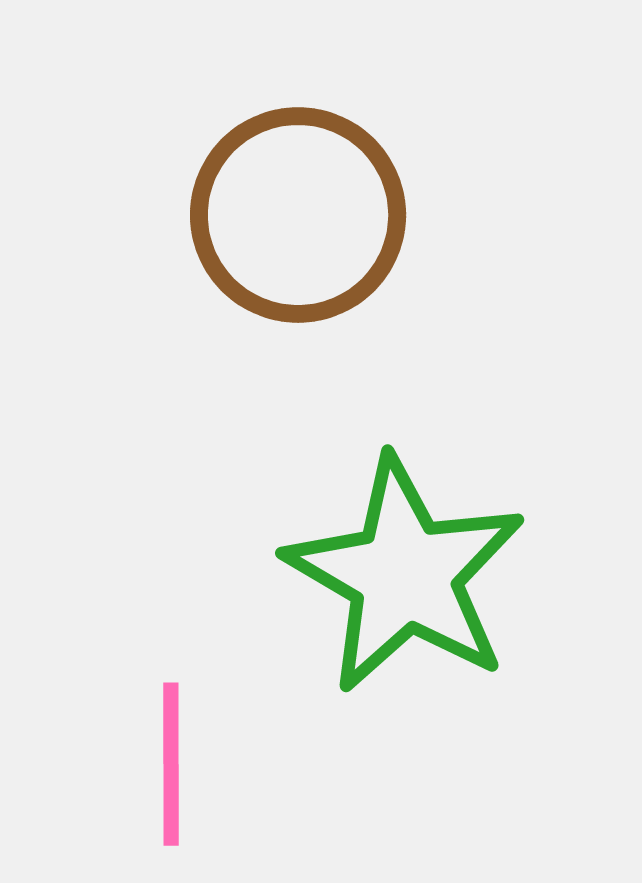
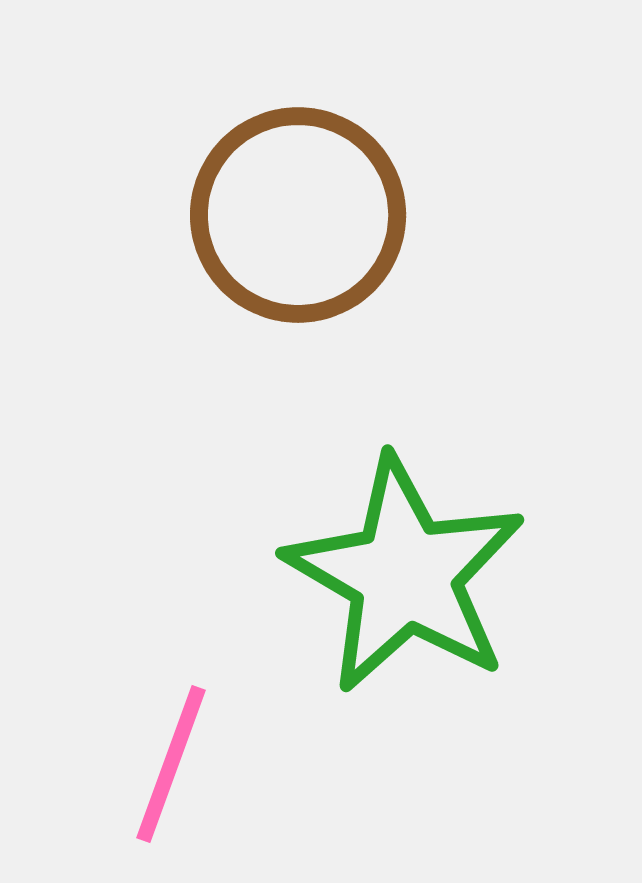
pink line: rotated 20 degrees clockwise
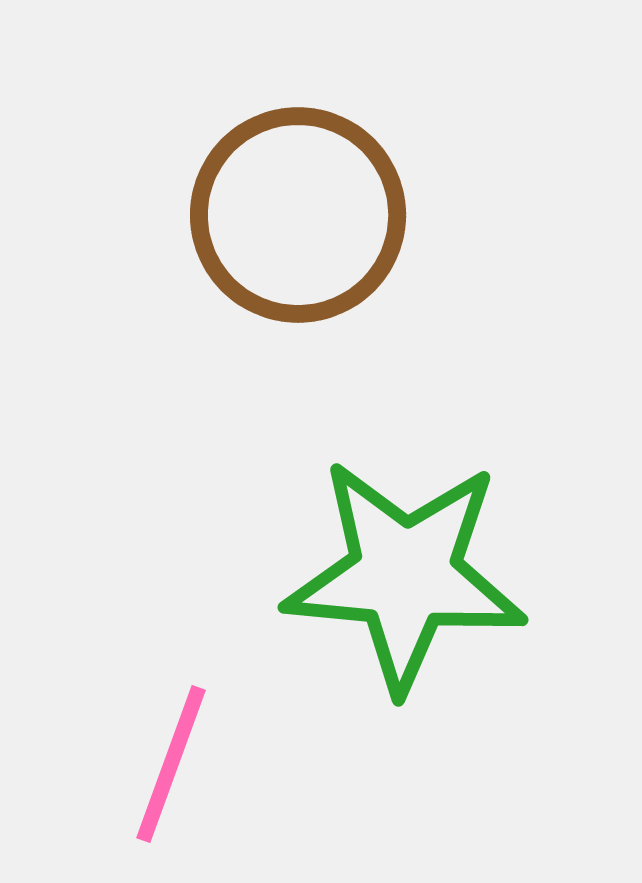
green star: rotated 25 degrees counterclockwise
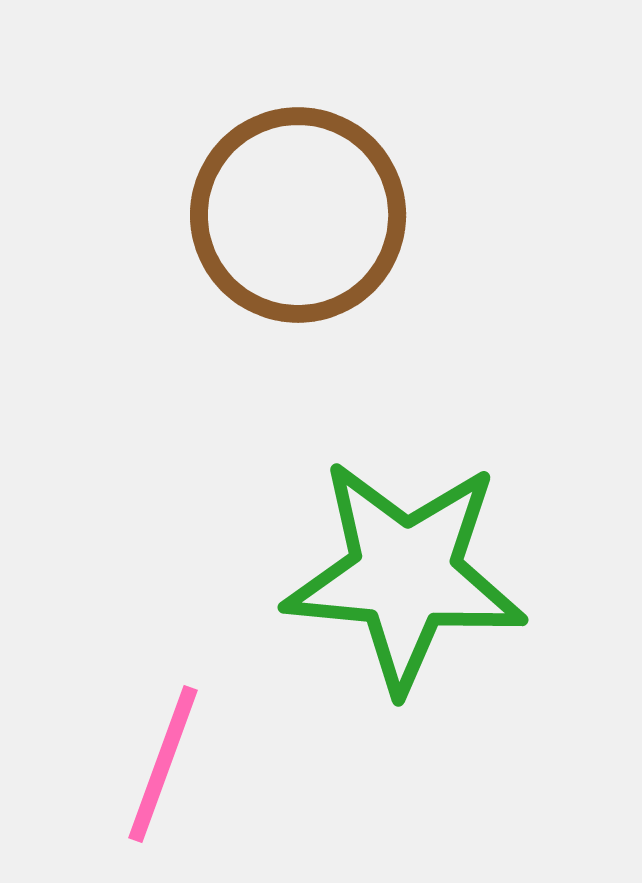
pink line: moved 8 px left
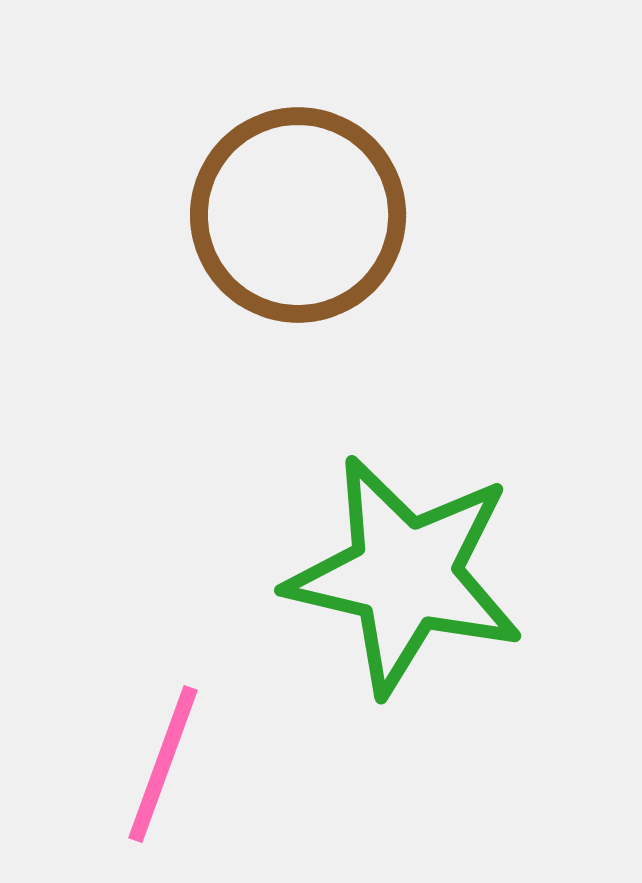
green star: rotated 8 degrees clockwise
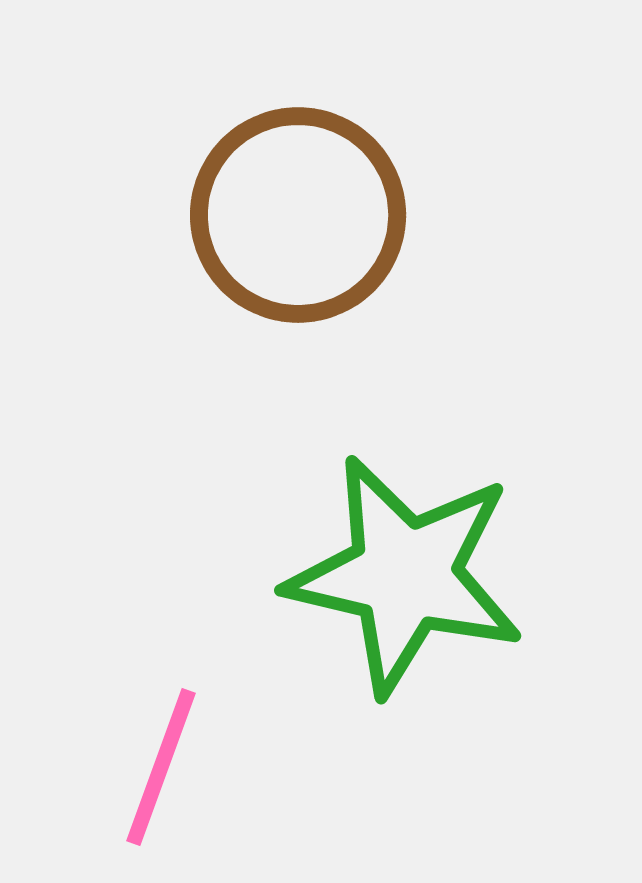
pink line: moved 2 px left, 3 px down
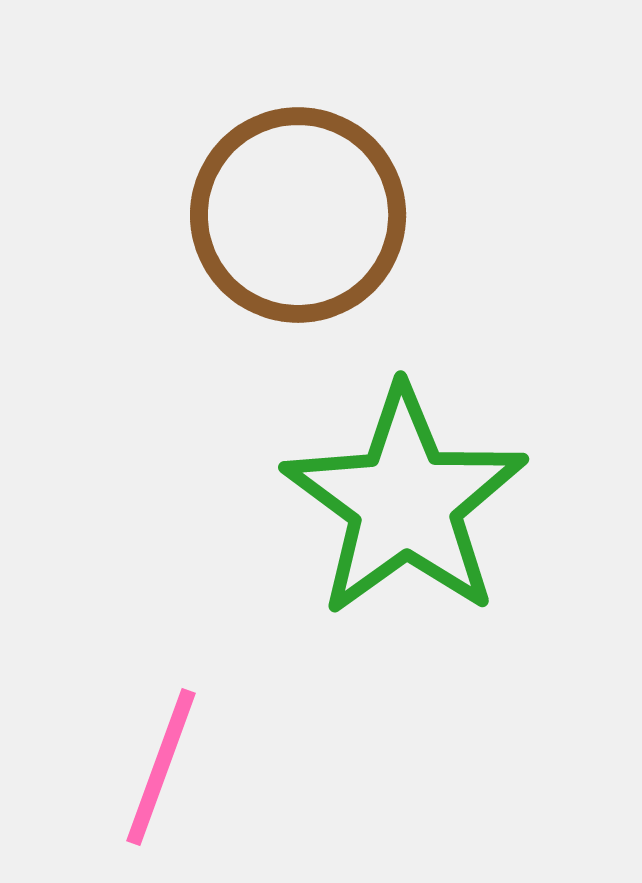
green star: moved 73 px up; rotated 23 degrees clockwise
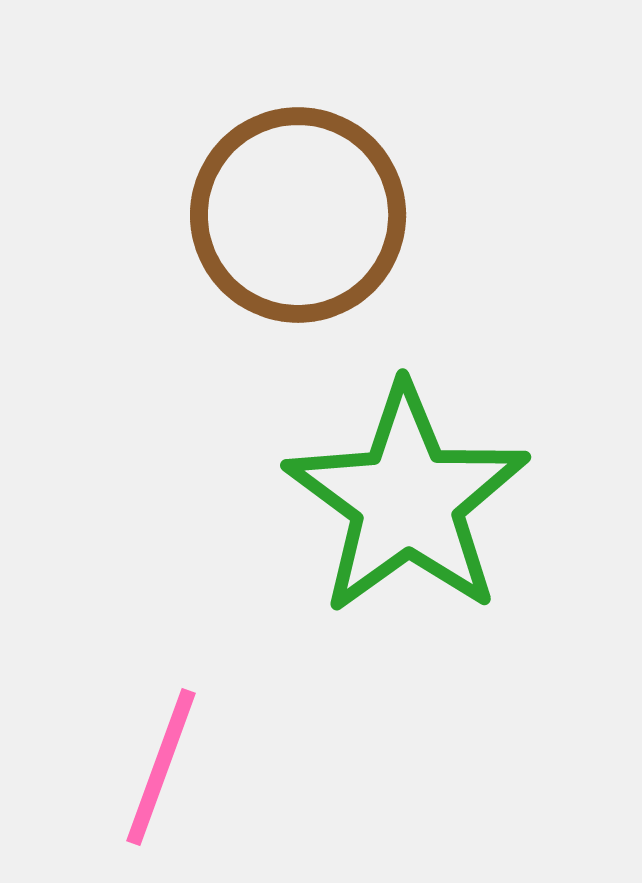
green star: moved 2 px right, 2 px up
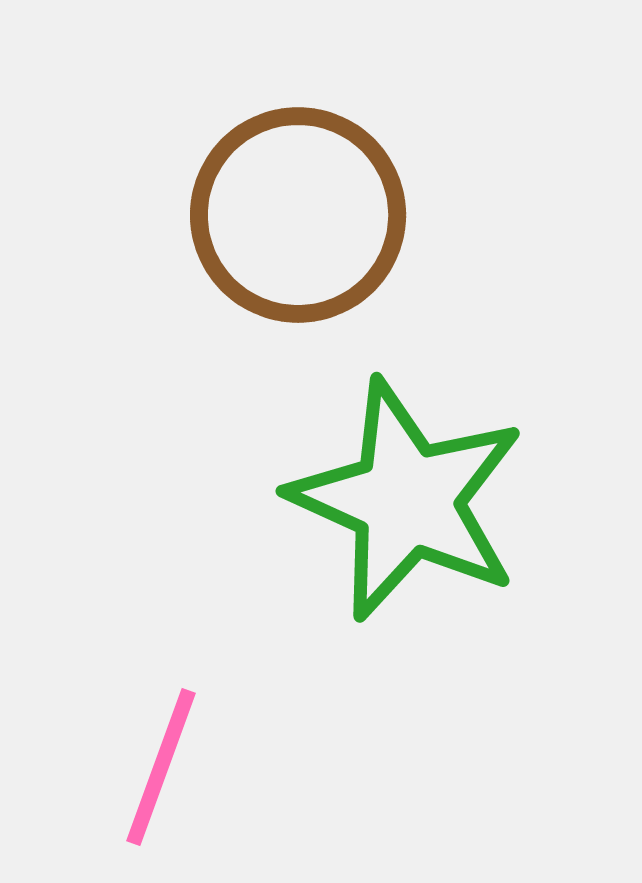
green star: rotated 12 degrees counterclockwise
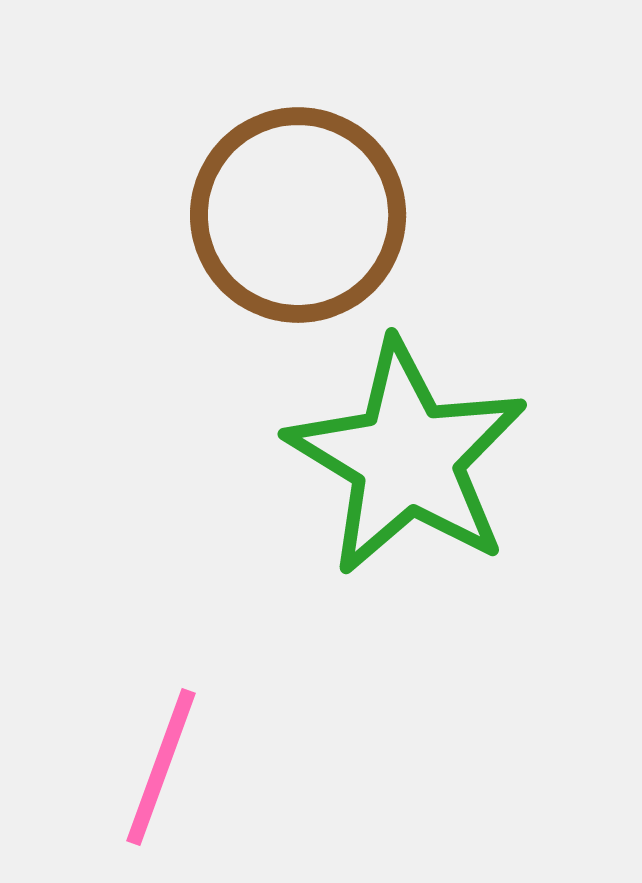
green star: moved 42 px up; rotated 7 degrees clockwise
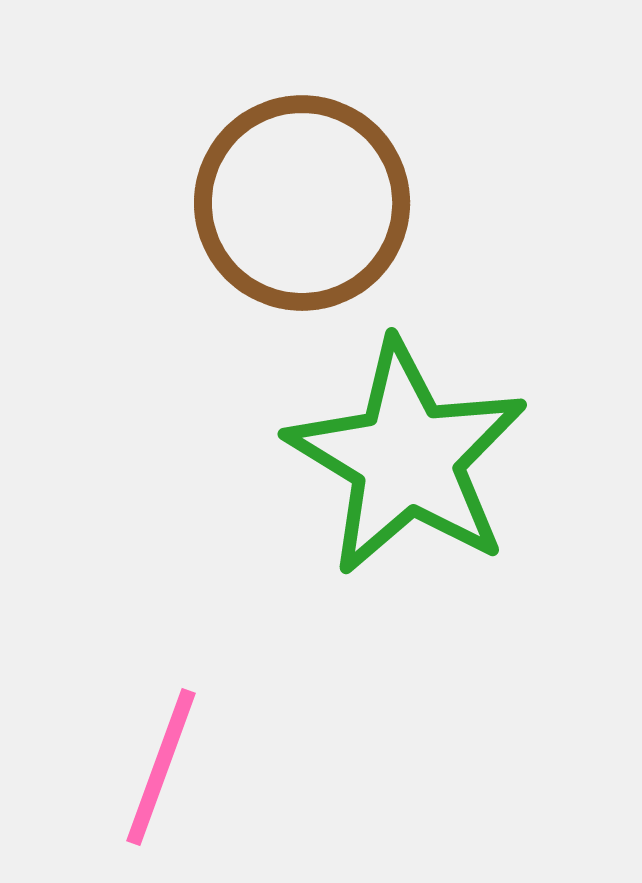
brown circle: moved 4 px right, 12 px up
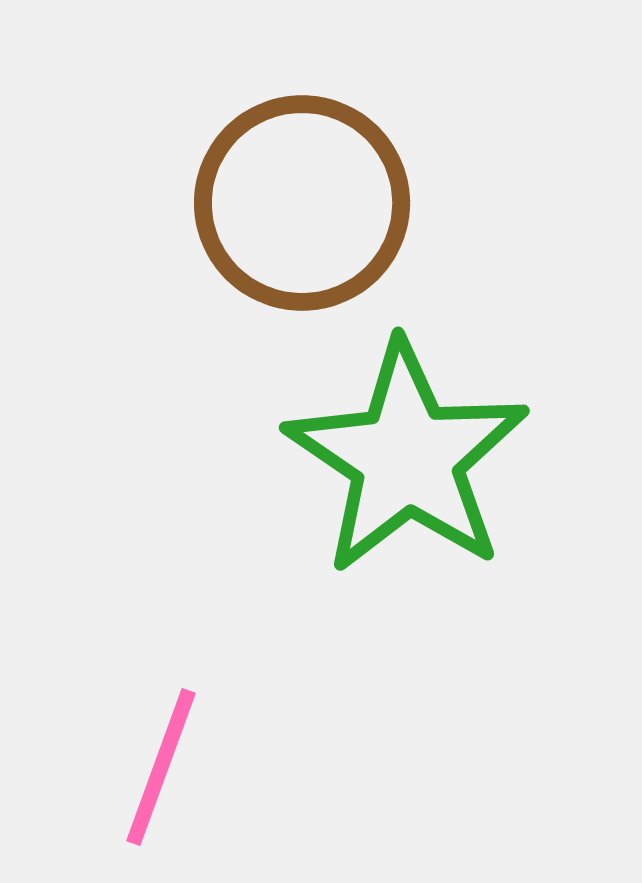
green star: rotated 3 degrees clockwise
